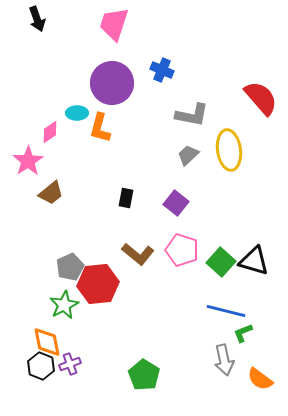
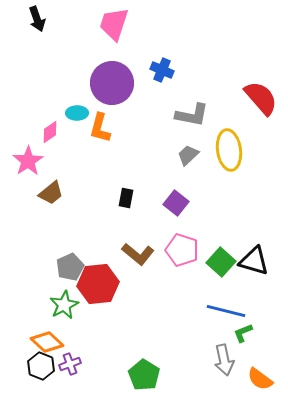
orange diamond: rotated 36 degrees counterclockwise
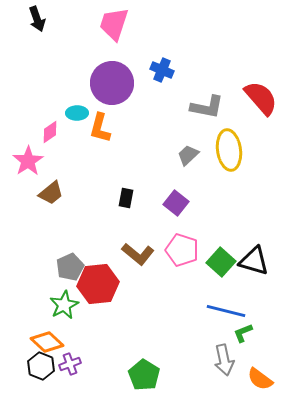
gray L-shape: moved 15 px right, 8 px up
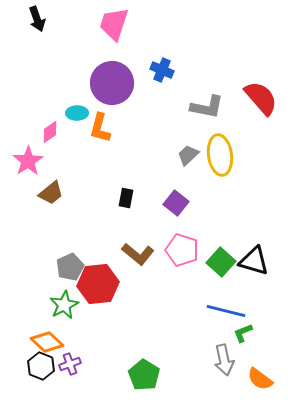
yellow ellipse: moved 9 px left, 5 px down
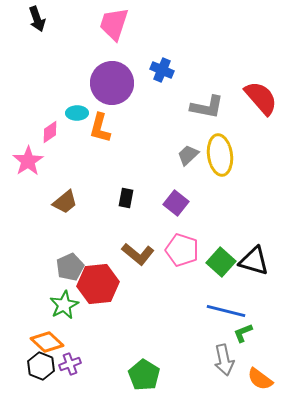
brown trapezoid: moved 14 px right, 9 px down
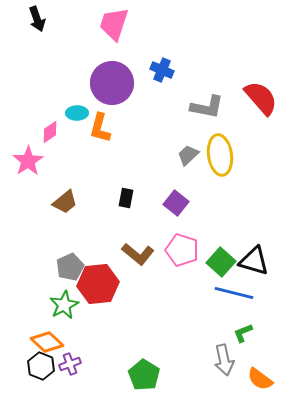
blue line: moved 8 px right, 18 px up
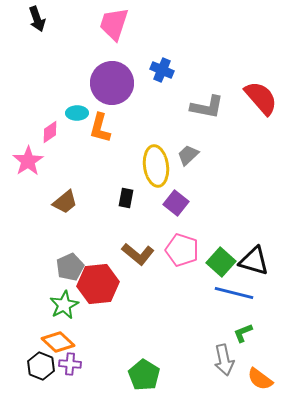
yellow ellipse: moved 64 px left, 11 px down
orange diamond: moved 11 px right
purple cross: rotated 25 degrees clockwise
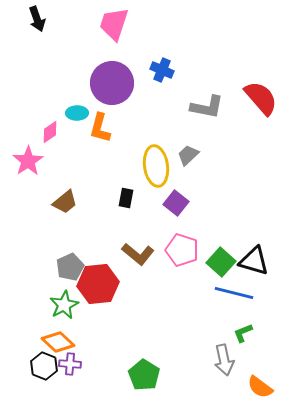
black hexagon: moved 3 px right
orange semicircle: moved 8 px down
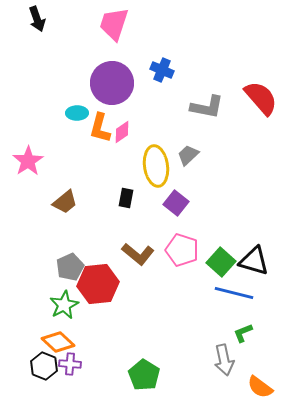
pink diamond: moved 72 px right
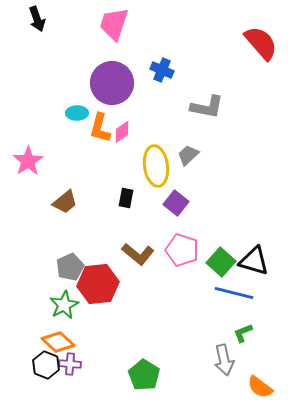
red semicircle: moved 55 px up
black hexagon: moved 2 px right, 1 px up
